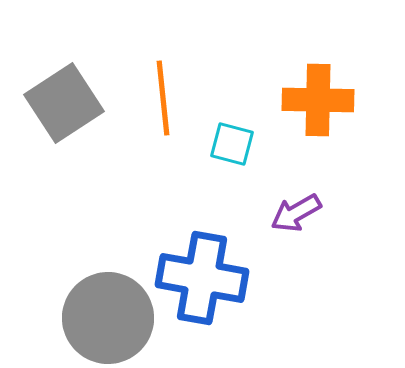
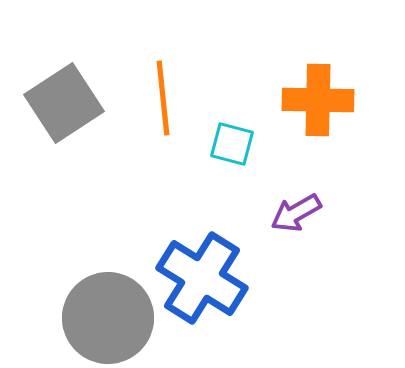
blue cross: rotated 22 degrees clockwise
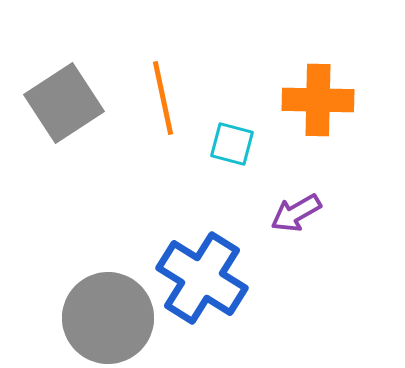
orange line: rotated 6 degrees counterclockwise
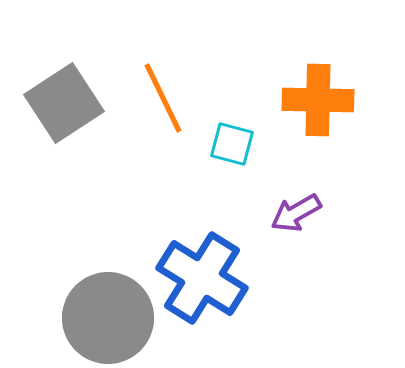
orange line: rotated 14 degrees counterclockwise
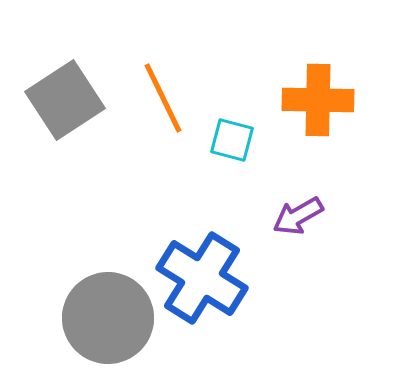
gray square: moved 1 px right, 3 px up
cyan square: moved 4 px up
purple arrow: moved 2 px right, 3 px down
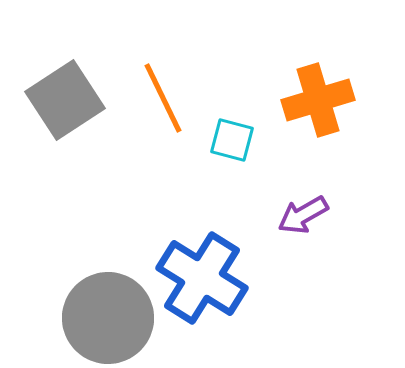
orange cross: rotated 18 degrees counterclockwise
purple arrow: moved 5 px right, 1 px up
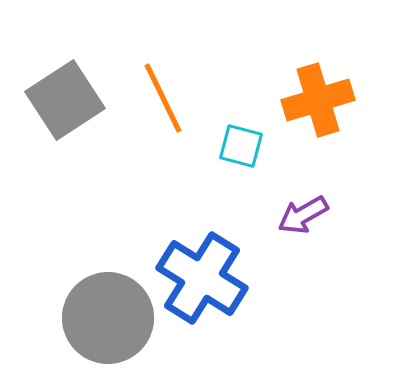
cyan square: moved 9 px right, 6 px down
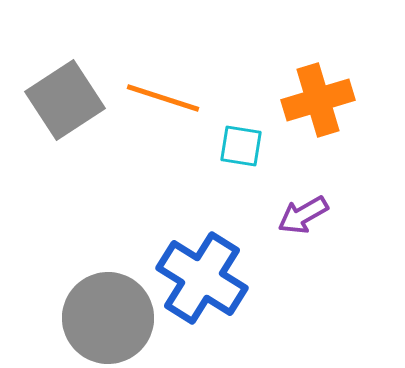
orange line: rotated 46 degrees counterclockwise
cyan square: rotated 6 degrees counterclockwise
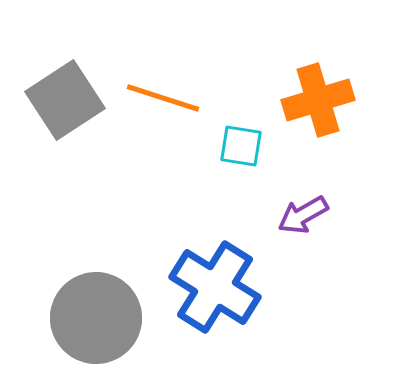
blue cross: moved 13 px right, 9 px down
gray circle: moved 12 px left
